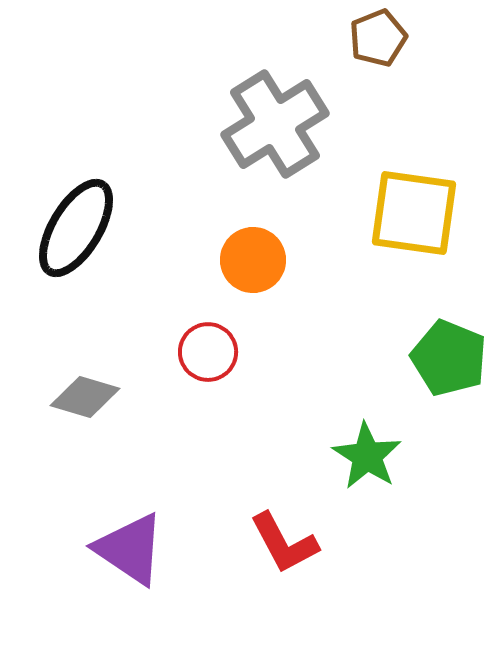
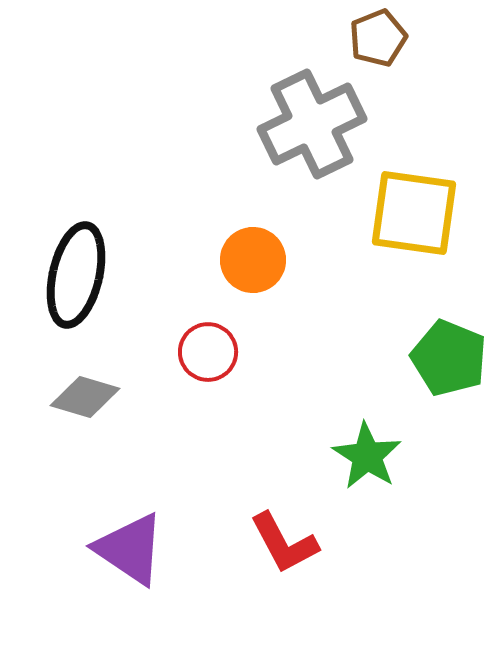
gray cross: moved 37 px right; rotated 6 degrees clockwise
black ellipse: moved 47 px down; rotated 18 degrees counterclockwise
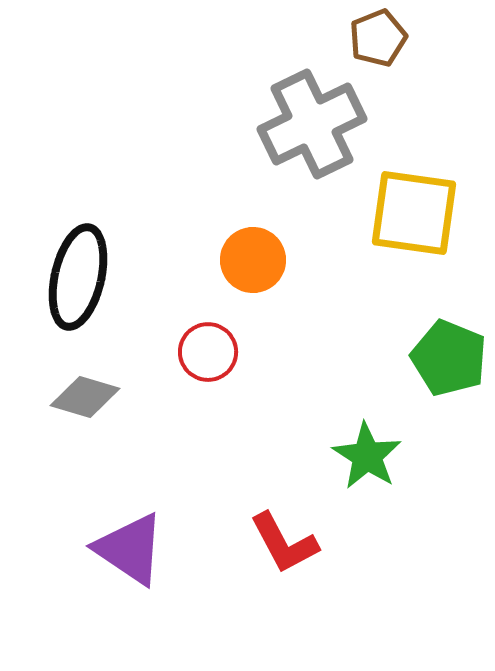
black ellipse: moved 2 px right, 2 px down
